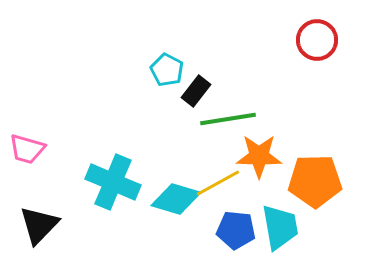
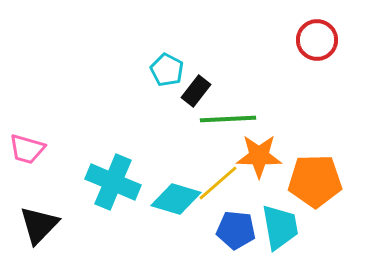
green line: rotated 6 degrees clockwise
yellow line: rotated 12 degrees counterclockwise
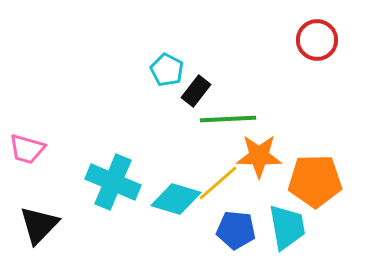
cyan trapezoid: moved 7 px right
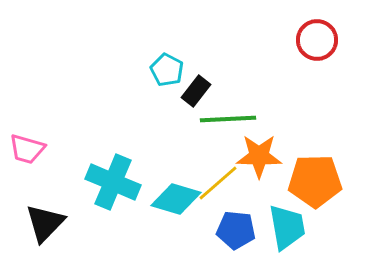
black triangle: moved 6 px right, 2 px up
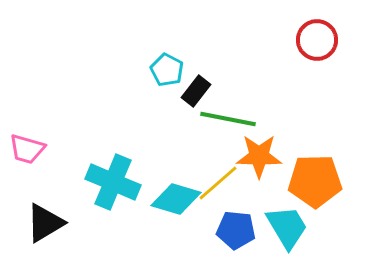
green line: rotated 14 degrees clockwise
black triangle: rotated 15 degrees clockwise
cyan trapezoid: rotated 21 degrees counterclockwise
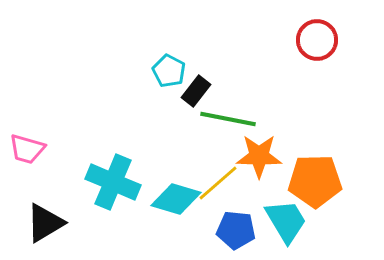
cyan pentagon: moved 2 px right, 1 px down
cyan trapezoid: moved 1 px left, 6 px up
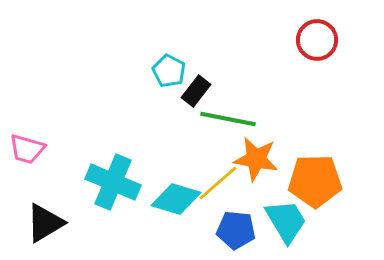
orange star: moved 3 px left, 3 px down; rotated 9 degrees clockwise
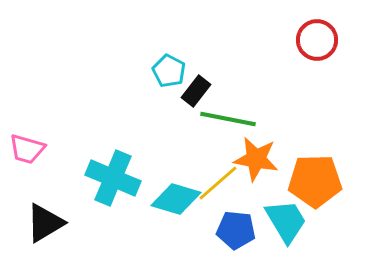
cyan cross: moved 4 px up
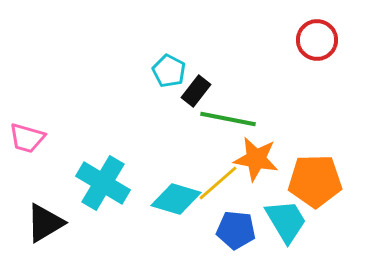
pink trapezoid: moved 11 px up
cyan cross: moved 10 px left, 5 px down; rotated 8 degrees clockwise
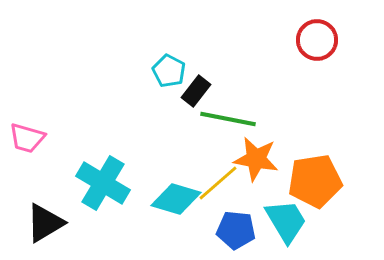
orange pentagon: rotated 8 degrees counterclockwise
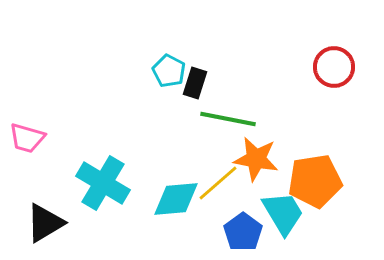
red circle: moved 17 px right, 27 px down
black rectangle: moved 1 px left, 8 px up; rotated 20 degrees counterclockwise
cyan diamond: rotated 21 degrees counterclockwise
cyan trapezoid: moved 3 px left, 8 px up
blue pentagon: moved 7 px right, 2 px down; rotated 30 degrees clockwise
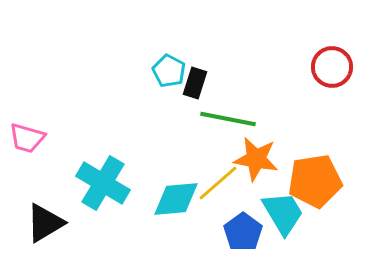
red circle: moved 2 px left
